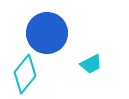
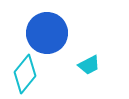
cyan trapezoid: moved 2 px left, 1 px down
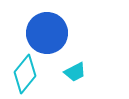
cyan trapezoid: moved 14 px left, 7 px down
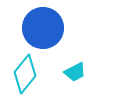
blue circle: moved 4 px left, 5 px up
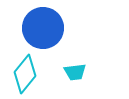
cyan trapezoid: rotated 20 degrees clockwise
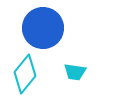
cyan trapezoid: rotated 15 degrees clockwise
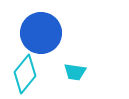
blue circle: moved 2 px left, 5 px down
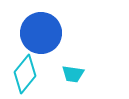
cyan trapezoid: moved 2 px left, 2 px down
